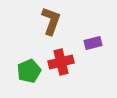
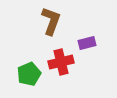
purple rectangle: moved 6 px left
green pentagon: moved 3 px down
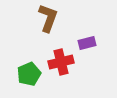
brown L-shape: moved 3 px left, 3 px up
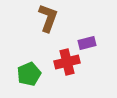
red cross: moved 6 px right
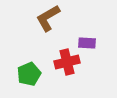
brown L-shape: rotated 140 degrees counterclockwise
purple rectangle: rotated 18 degrees clockwise
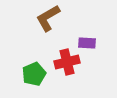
green pentagon: moved 5 px right
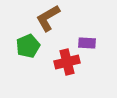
green pentagon: moved 6 px left, 28 px up
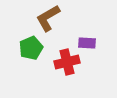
green pentagon: moved 3 px right, 2 px down
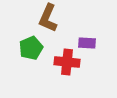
brown L-shape: rotated 36 degrees counterclockwise
red cross: rotated 20 degrees clockwise
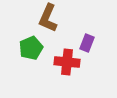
purple rectangle: rotated 72 degrees counterclockwise
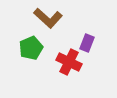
brown L-shape: rotated 72 degrees counterclockwise
red cross: moved 2 px right; rotated 20 degrees clockwise
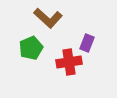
red cross: rotated 35 degrees counterclockwise
